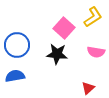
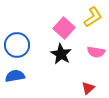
black star: moved 4 px right; rotated 25 degrees clockwise
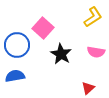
pink square: moved 21 px left
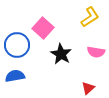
yellow L-shape: moved 3 px left
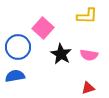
yellow L-shape: moved 3 px left, 1 px up; rotated 35 degrees clockwise
blue circle: moved 1 px right, 2 px down
pink semicircle: moved 7 px left, 3 px down
red triangle: rotated 24 degrees clockwise
